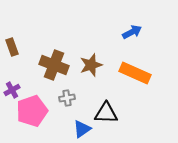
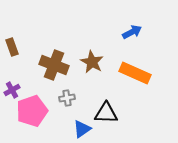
brown star: moved 1 px right, 3 px up; rotated 25 degrees counterclockwise
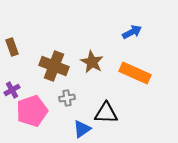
brown cross: moved 1 px down
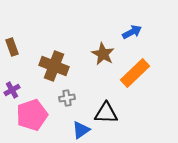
brown star: moved 11 px right, 8 px up
orange rectangle: rotated 68 degrees counterclockwise
pink pentagon: moved 4 px down
blue triangle: moved 1 px left, 1 px down
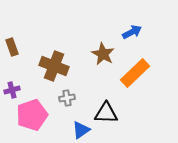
purple cross: rotated 14 degrees clockwise
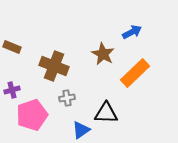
brown rectangle: rotated 48 degrees counterclockwise
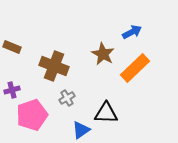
orange rectangle: moved 5 px up
gray cross: rotated 21 degrees counterclockwise
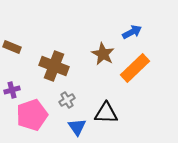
gray cross: moved 2 px down
blue triangle: moved 4 px left, 3 px up; rotated 30 degrees counterclockwise
